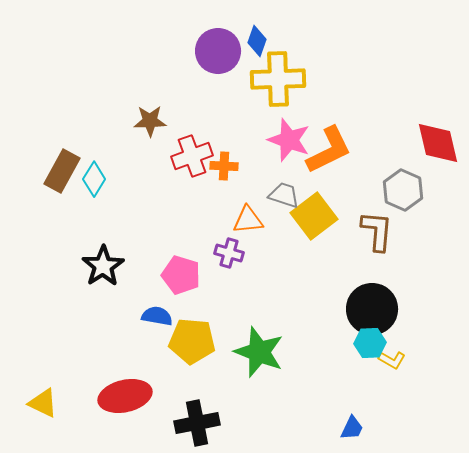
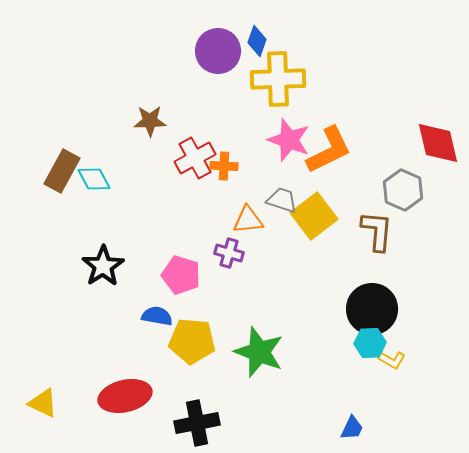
red cross: moved 3 px right, 2 px down; rotated 9 degrees counterclockwise
cyan diamond: rotated 60 degrees counterclockwise
gray trapezoid: moved 2 px left, 5 px down
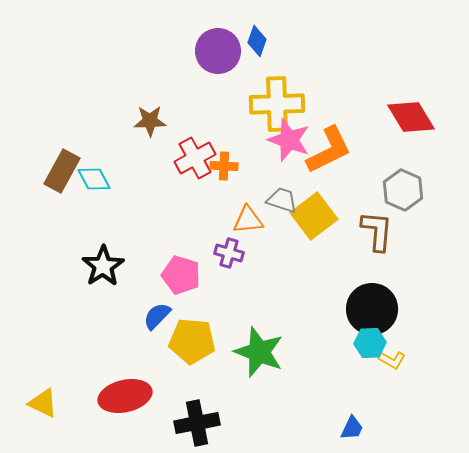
yellow cross: moved 1 px left, 25 px down
red diamond: moved 27 px left, 26 px up; rotated 18 degrees counterclockwise
blue semicircle: rotated 56 degrees counterclockwise
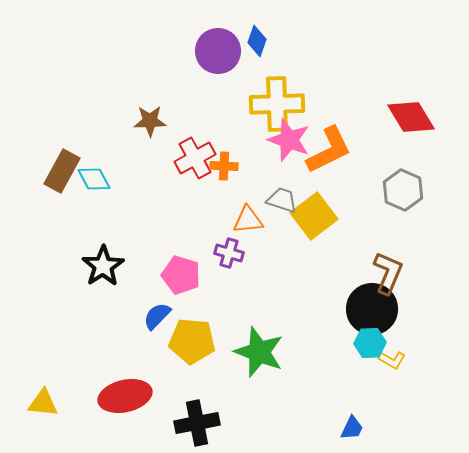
brown L-shape: moved 11 px right, 42 px down; rotated 18 degrees clockwise
yellow triangle: rotated 20 degrees counterclockwise
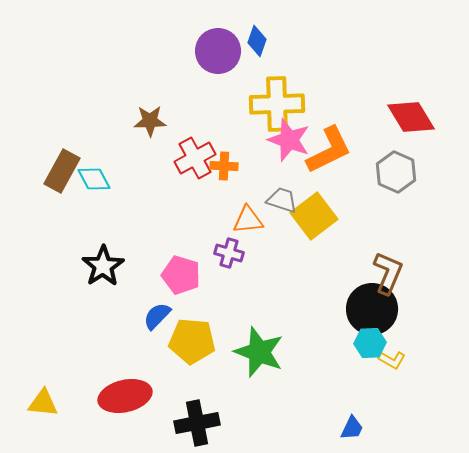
gray hexagon: moved 7 px left, 18 px up
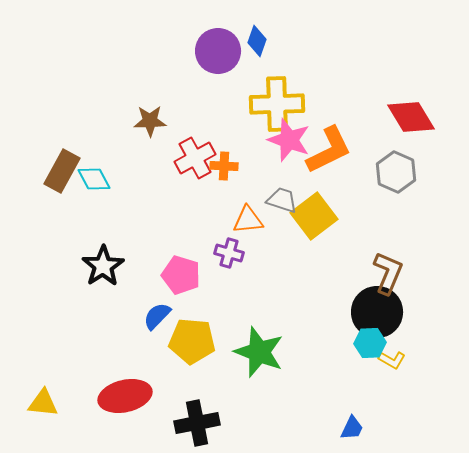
black circle: moved 5 px right, 3 px down
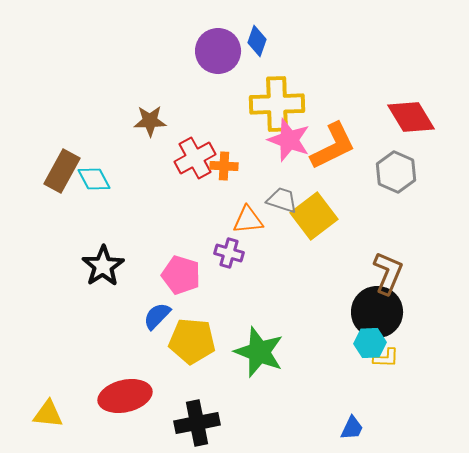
orange L-shape: moved 4 px right, 4 px up
yellow L-shape: moved 6 px left, 2 px up; rotated 28 degrees counterclockwise
yellow triangle: moved 5 px right, 11 px down
